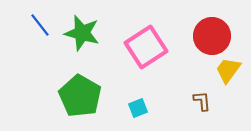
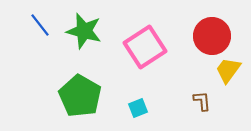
green star: moved 2 px right, 2 px up
pink square: moved 1 px left
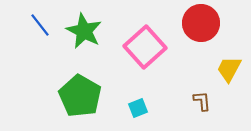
green star: rotated 12 degrees clockwise
red circle: moved 11 px left, 13 px up
pink square: rotated 9 degrees counterclockwise
yellow trapezoid: moved 1 px right, 1 px up; rotated 8 degrees counterclockwise
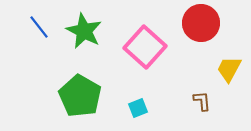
blue line: moved 1 px left, 2 px down
pink square: rotated 6 degrees counterclockwise
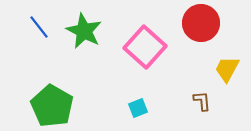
yellow trapezoid: moved 2 px left
green pentagon: moved 28 px left, 10 px down
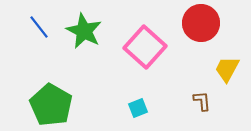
green pentagon: moved 1 px left, 1 px up
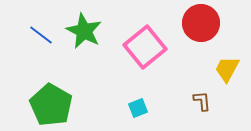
blue line: moved 2 px right, 8 px down; rotated 15 degrees counterclockwise
pink square: rotated 9 degrees clockwise
